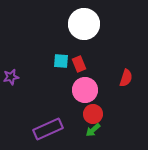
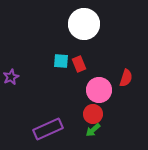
purple star: rotated 14 degrees counterclockwise
pink circle: moved 14 px right
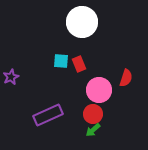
white circle: moved 2 px left, 2 px up
purple rectangle: moved 14 px up
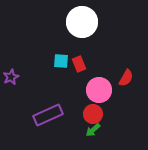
red semicircle: rotated 12 degrees clockwise
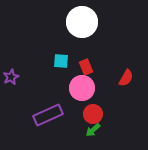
red rectangle: moved 7 px right, 3 px down
pink circle: moved 17 px left, 2 px up
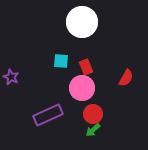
purple star: rotated 21 degrees counterclockwise
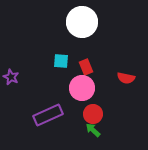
red semicircle: rotated 72 degrees clockwise
green arrow: rotated 84 degrees clockwise
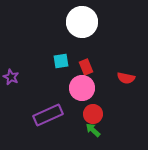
cyan square: rotated 14 degrees counterclockwise
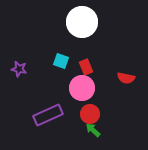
cyan square: rotated 28 degrees clockwise
purple star: moved 8 px right, 8 px up; rotated 14 degrees counterclockwise
red circle: moved 3 px left
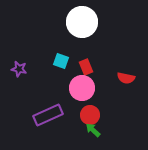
red circle: moved 1 px down
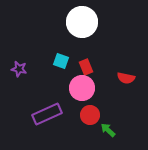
purple rectangle: moved 1 px left, 1 px up
green arrow: moved 15 px right
